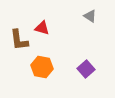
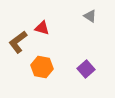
brown L-shape: moved 1 px left, 2 px down; rotated 60 degrees clockwise
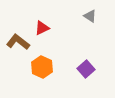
red triangle: rotated 42 degrees counterclockwise
brown L-shape: rotated 75 degrees clockwise
orange hexagon: rotated 15 degrees clockwise
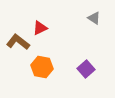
gray triangle: moved 4 px right, 2 px down
red triangle: moved 2 px left
orange hexagon: rotated 15 degrees counterclockwise
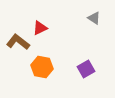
purple square: rotated 12 degrees clockwise
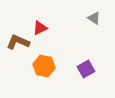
brown L-shape: rotated 15 degrees counterclockwise
orange hexagon: moved 2 px right, 1 px up
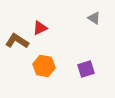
brown L-shape: moved 1 px left, 1 px up; rotated 10 degrees clockwise
purple square: rotated 12 degrees clockwise
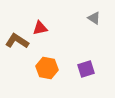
red triangle: rotated 14 degrees clockwise
orange hexagon: moved 3 px right, 2 px down
